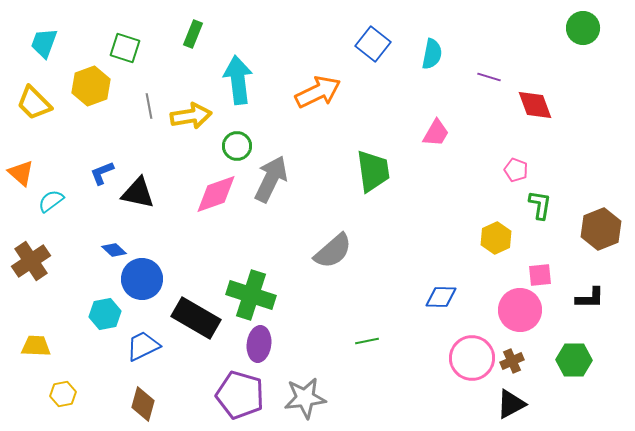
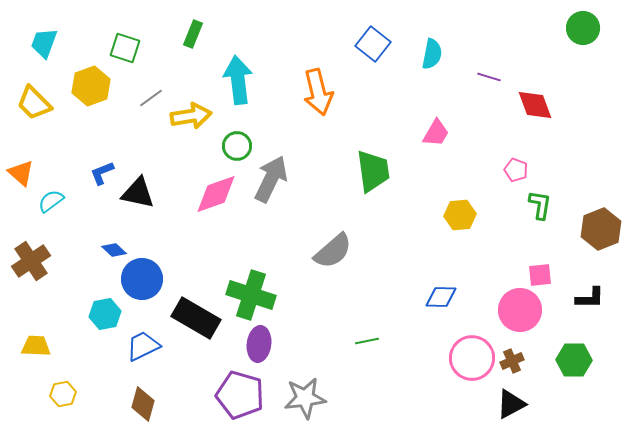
orange arrow at (318, 92): rotated 102 degrees clockwise
gray line at (149, 106): moved 2 px right, 8 px up; rotated 65 degrees clockwise
yellow hexagon at (496, 238): moved 36 px left, 23 px up; rotated 20 degrees clockwise
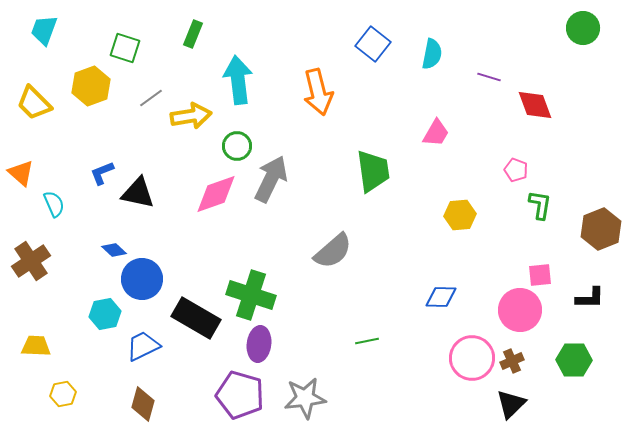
cyan trapezoid at (44, 43): moved 13 px up
cyan semicircle at (51, 201): moved 3 px right, 3 px down; rotated 104 degrees clockwise
black triangle at (511, 404): rotated 16 degrees counterclockwise
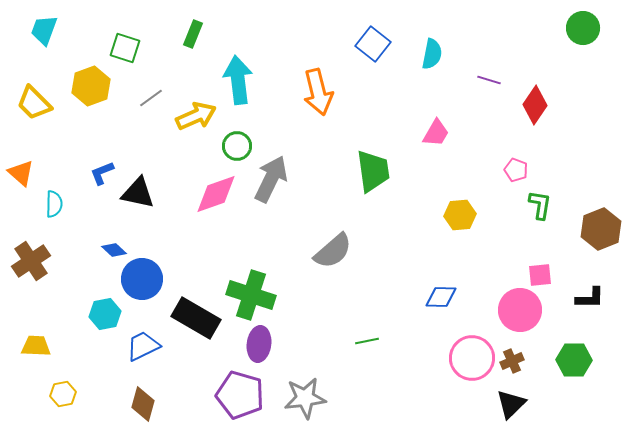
purple line at (489, 77): moved 3 px down
red diamond at (535, 105): rotated 54 degrees clockwise
yellow arrow at (191, 116): moved 5 px right; rotated 15 degrees counterclockwise
cyan semicircle at (54, 204): rotated 24 degrees clockwise
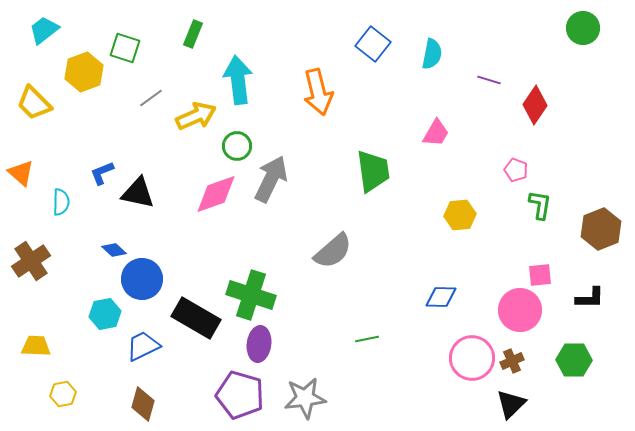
cyan trapezoid at (44, 30): rotated 32 degrees clockwise
yellow hexagon at (91, 86): moved 7 px left, 14 px up
cyan semicircle at (54, 204): moved 7 px right, 2 px up
green line at (367, 341): moved 2 px up
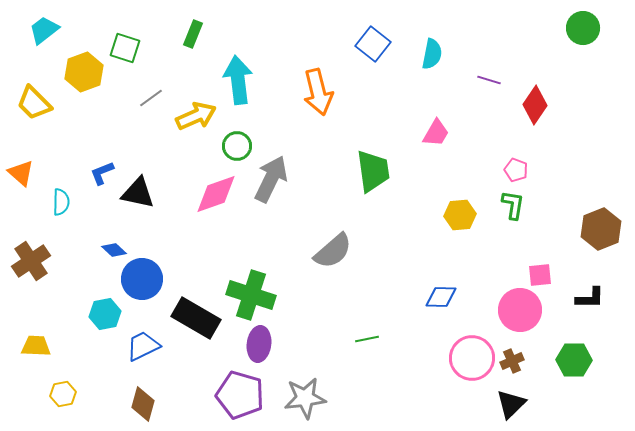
green L-shape at (540, 205): moved 27 px left
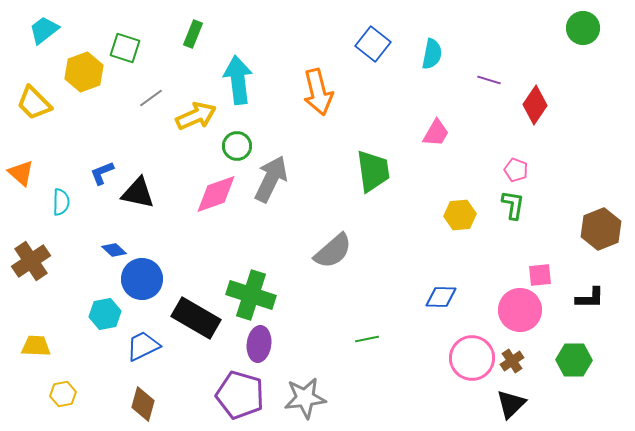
brown cross at (512, 361): rotated 10 degrees counterclockwise
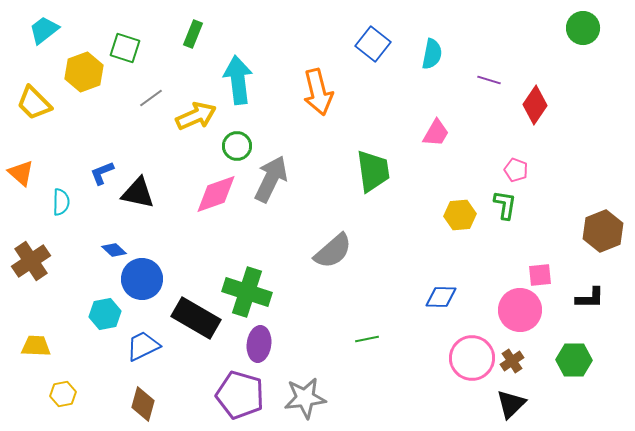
green L-shape at (513, 205): moved 8 px left
brown hexagon at (601, 229): moved 2 px right, 2 px down
green cross at (251, 295): moved 4 px left, 3 px up
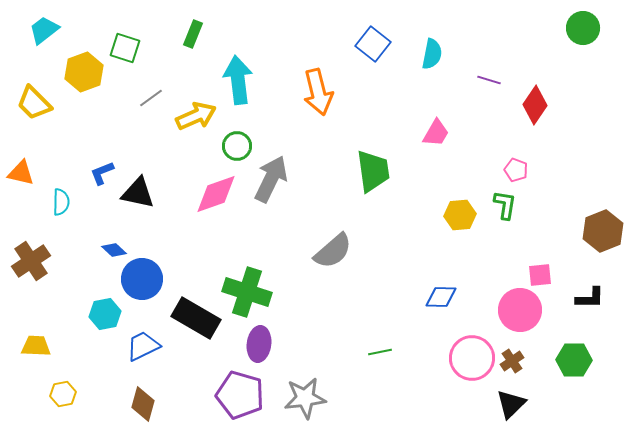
orange triangle at (21, 173): rotated 28 degrees counterclockwise
green line at (367, 339): moved 13 px right, 13 px down
